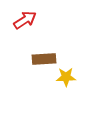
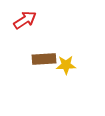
yellow star: moved 12 px up
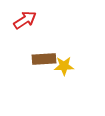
yellow star: moved 2 px left, 1 px down
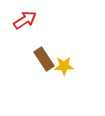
brown rectangle: rotated 60 degrees clockwise
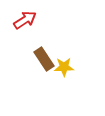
yellow star: moved 1 px down
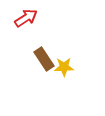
red arrow: moved 1 px right, 2 px up
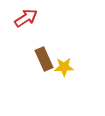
brown rectangle: rotated 10 degrees clockwise
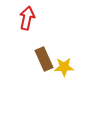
red arrow: moved 1 px right; rotated 45 degrees counterclockwise
